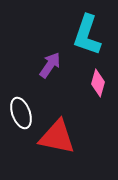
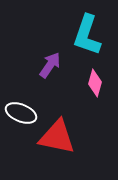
pink diamond: moved 3 px left
white ellipse: rotated 48 degrees counterclockwise
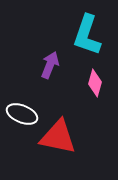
purple arrow: rotated 12 degrees counterclockwise
white ellipse: moved 1 px right, 1 px down
red triangle: moved 1 px right
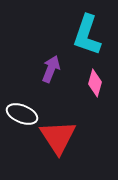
purple arrow: moved 1 px right, 4 px down
red triangle: rotated 45 degrees clockwise
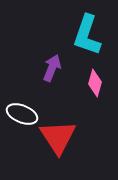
purple arrow: moved 1 px right, 1 px up
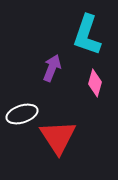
white ellipse: rotated 40 degrees counterclockwise
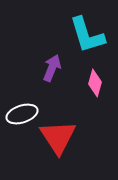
cyan L-shape: rotated 36 degrees counterclockwise
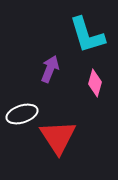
purple arrow: moved 2 px left, 1 px down
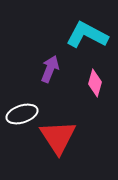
cyan L-shape: rotated 135 degrees clockwise
